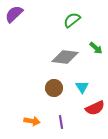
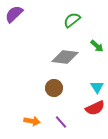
green arrow: moved 1 px right, 2 px up
cyan triangle: moved 15 px right
purple line: rotated 32 degrees counterclockwise
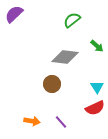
brown circle: moved 2 px left, 4 px up
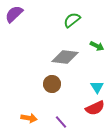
green arrow: rotated 16 degrees counterclockwise
orange arrow: moved 3 px left, 3 px up
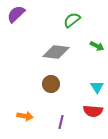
purple semicircle: moved 2 px right
gray diamond: moved 9 px left, 5 px up
brown circle: moved 1 px left
red semicircle: moved 2 px left, 3 px down; rotated 30 degrees clockwise
orange arrow: moved 4 px left, 2 px up
purple line: rotated 56 degrees clockwise
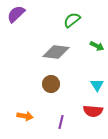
cyan triangle: moved 2 px up
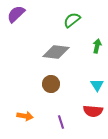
green arrow: rotated 104 degrees counterclockwise
purple line: rotated 32 degrees counterclockwise
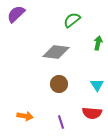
green arrow: moved 1 px right, 3 px up
brown circle: moved 8 px right
red semicircle: moved 1 px left, 2 px down
